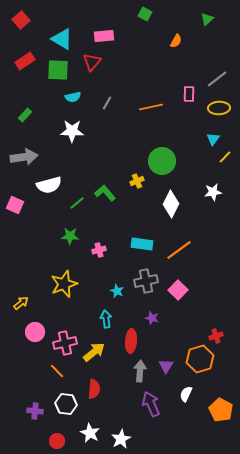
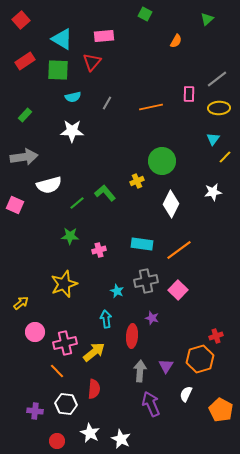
red ellipse at (131, 341): moved 1 px right, 5 px up
white star at (121, 439): rotated 18 degrees counterclockwise
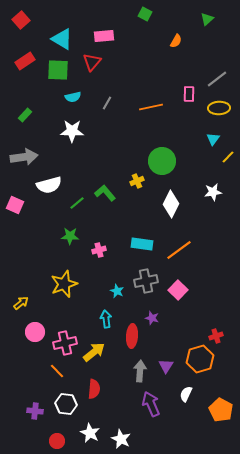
yellow line at (225, 157): moved 3 px right
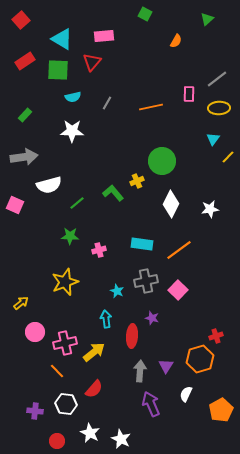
white star at (213, 192): moved 3 px left, 17 px down
green L-shape at (105, 193): moved 8 px right
yellow star at (64, 284): moved 1 px right, 2 px up
red semicircle at (94, 389): rotated 36 degrees clockwise
orange pentagon at (221, 410): rotated 15 degrees clockwise
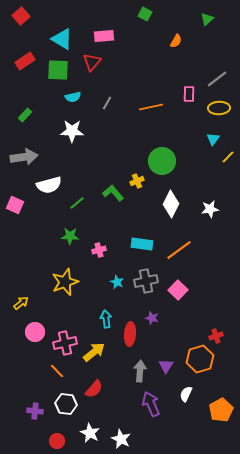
red square at (21, 20): moved 4 px up
cyan star at (117, 291): moved 9 px up
red ellipse at (132, 336): moved 2 px left, 2 px up
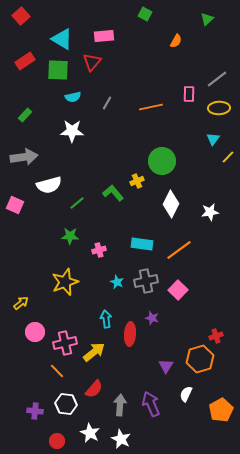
white star at (210, 209): moved 3 px down
gray arrow at (140, 371): moved 20 px left, 34 px down
